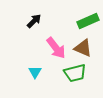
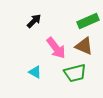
brown triangle: moved 1 px right, 2 px up
cyan triangle: rotated 32 degrees counterclockwise
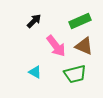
green rectangle: moved 8 px left
pink arrow: moved 2 px up
green trapezoid: moved 1 px down
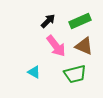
black arrow: moved 14 px right
cyan triangle: moved 1 px left
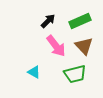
brown triangle: rotated 24 degrees clockwise
